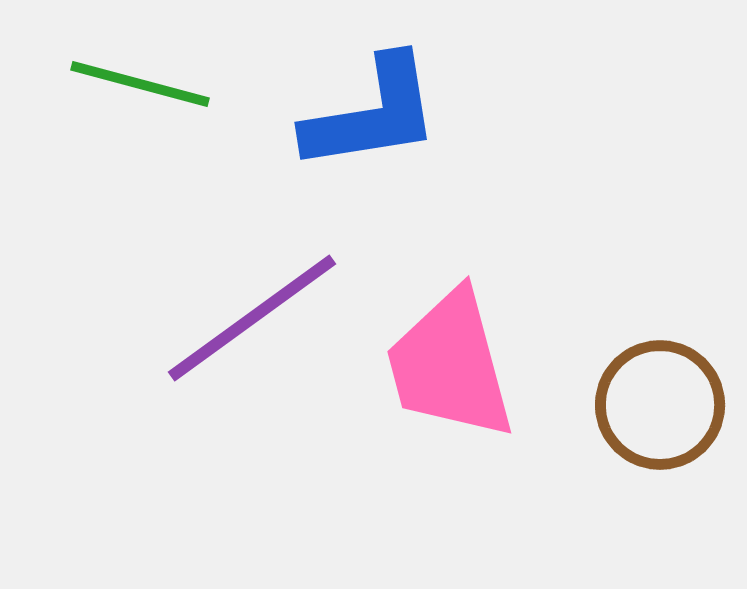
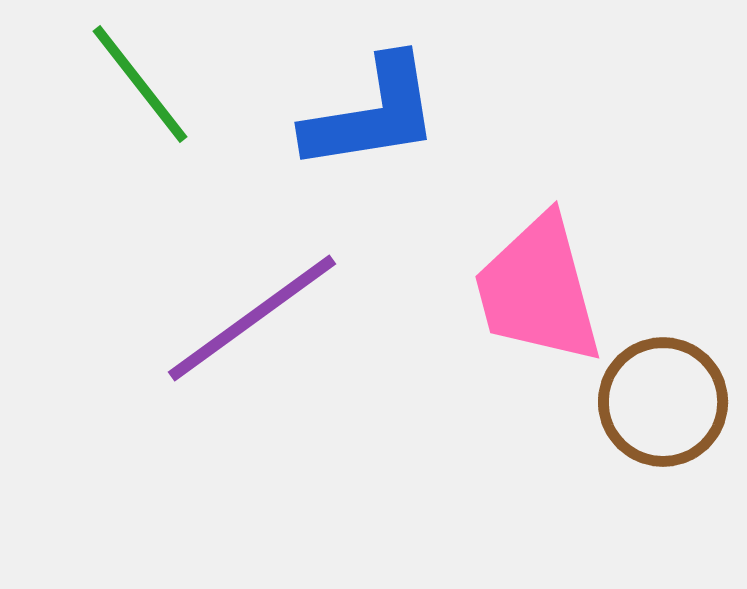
green line: rotated 37 degrees clockwise
pink trapezoid: moved 88 px right, 75 px up
brown circle: moved 3 px right, 3 px up
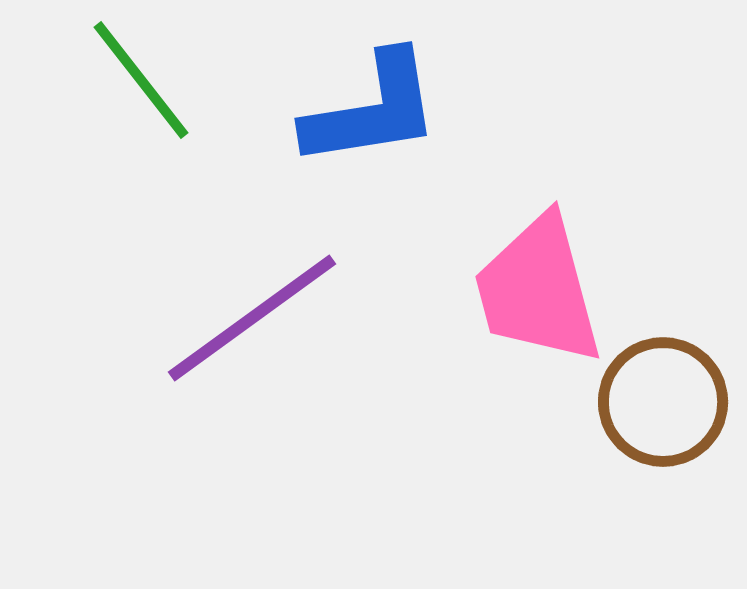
green line: moved 1 px right, 4 px up
blue L-shape: moved 4 px up
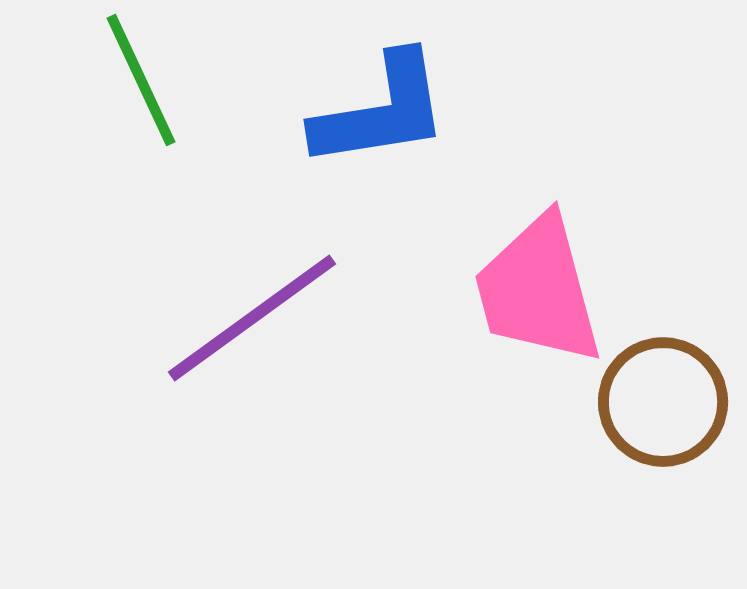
green line: rotated 13 degrees clockwise
blue L-shape: moved 9 px right, 1 px down
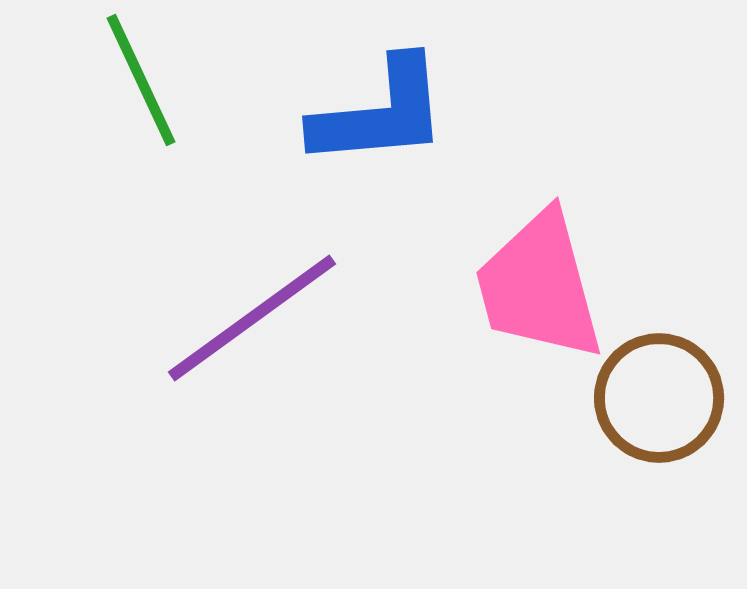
blue L-shape: moved 1 px left, 2 px down; rotated 4 degrees clockwise
pink trapezoid: moved 1 px right, 4 px up
brown circle: moved 4 px left, 4 px up
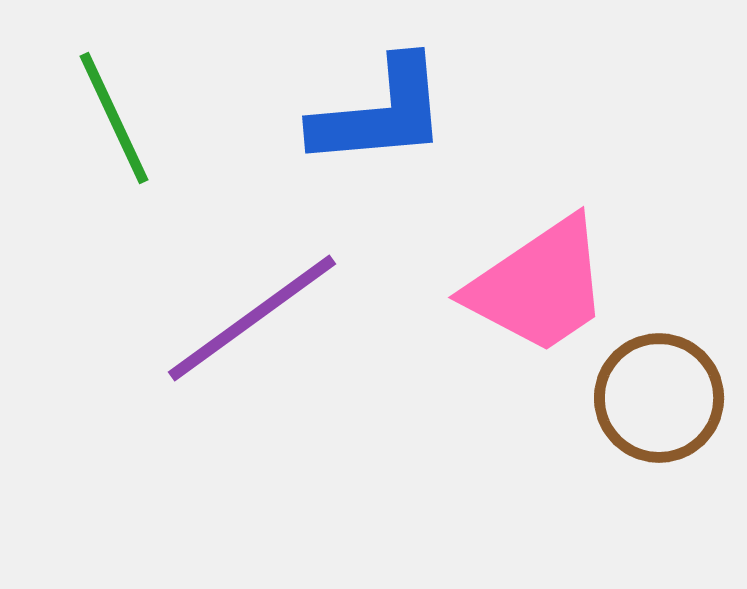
green line: moved 27 px left, 38 px down
pink trapezoid: rotated 109 degrees counterclockwise
